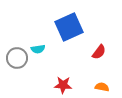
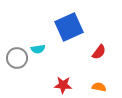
orange semicircle: moved 3 px left
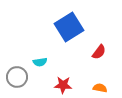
blue square: rotated 8 degrees counterclockwise
cyan semicircle: moved 2 px right, 13 px down
gray circle: moved 19 px down
orange semicircle: moved 1 px right, 1 px down
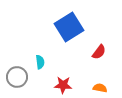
cyan semicircle: rotated 88 degrees counterclockwise
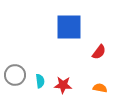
blue square: rotated 32 degrees clockwise
cyan semicircle: moved 19 px down
gray circle: moved 2 px left, 2 px up
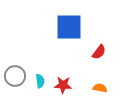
gray circle: moved 1 px down
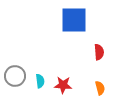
blue square: moved 5 px right, 7 px up
red semicircle: rotated 42 degrees counterclockwise
orange semicircle: rotated 64 degrees clockwise
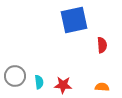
blue square: rotated 12 degrees counterclockwise
red semicircle: moved 3 px right, 7 px up
cyan semicircle: moved 1 px left, 1 px down
orange semicircle: moved 2 px right, 1 px up; rotated 72 degrees counterclockwise
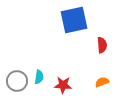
gray circle: moved 2 px right, 5 px down
cyan semicircle: moved 5 px up; rotated 16 degrees clockwise
orange semicircle: moved 5 px up; rotated 24 degrees counterclockwise
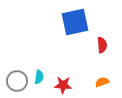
blue square: moved 1 px right, 2 px down
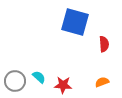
blue square: rotated 28 degrees clockwise
red semicircle: moved 2 px right, 1 px up
cyan semicircle: rotated 56 degrees counterclockwise
gray circle: moved 2 px left
